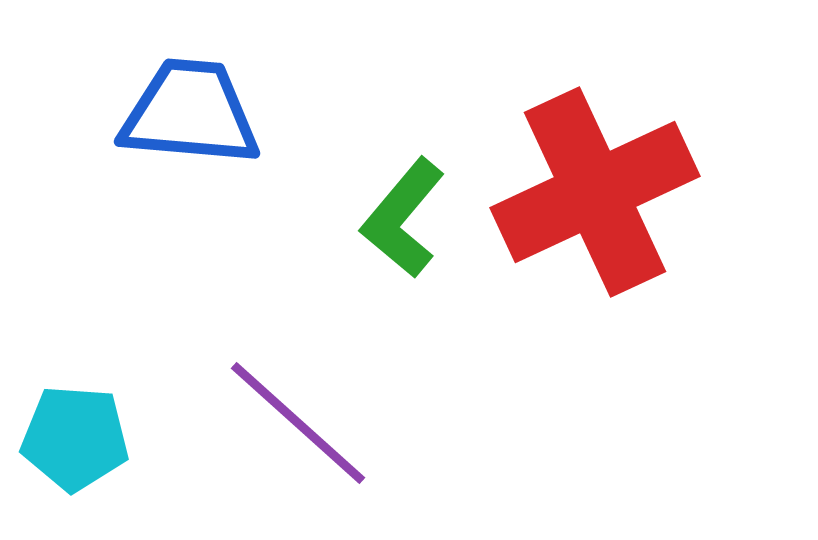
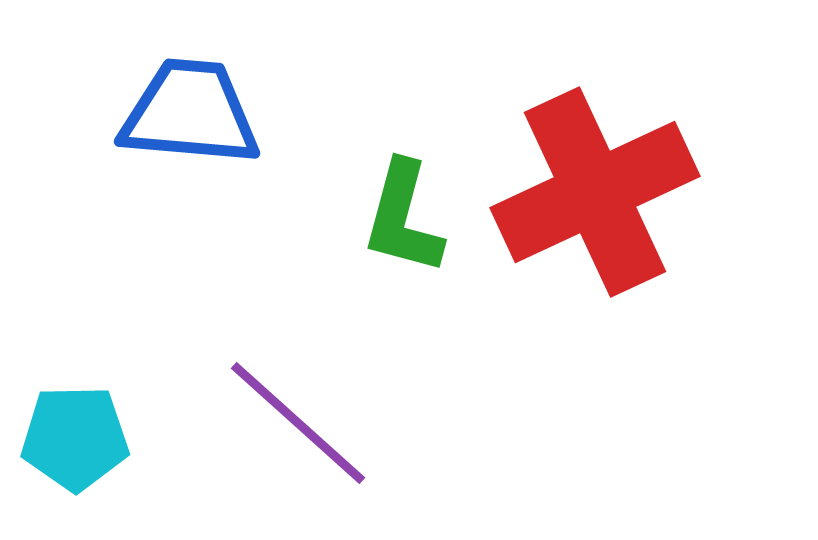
green L-shape: rotated 25 degrees counterclockwise
cyan pentagon: rotated 5 degrees counterclockwise
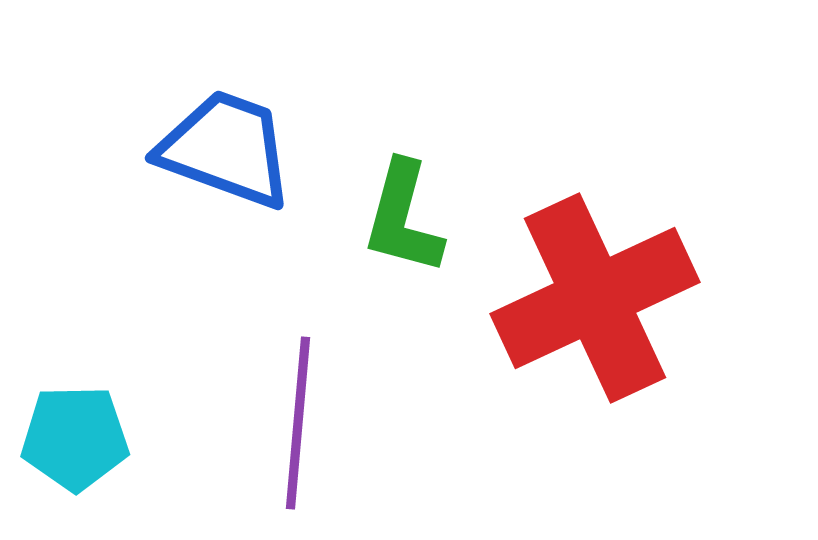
blue trapezoid: moved 36 px right, 36 px down; rotated 15 degrees clockwise
red cross: moved 106 px down
purple line: rotated 53 degrees clockwise
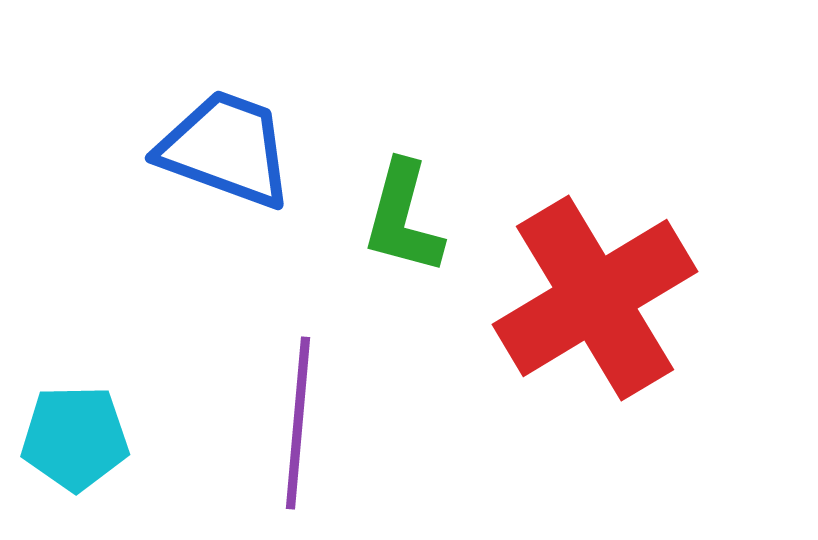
red cross: rotated 6 degrees counterclockwise
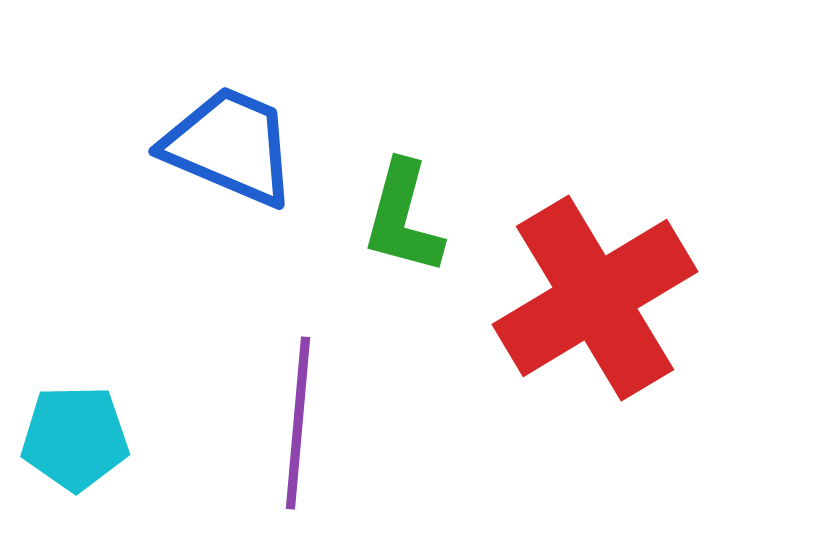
blue trapezoid: moved 4 px right, 3 px up; rotated 3 degrees clockwise
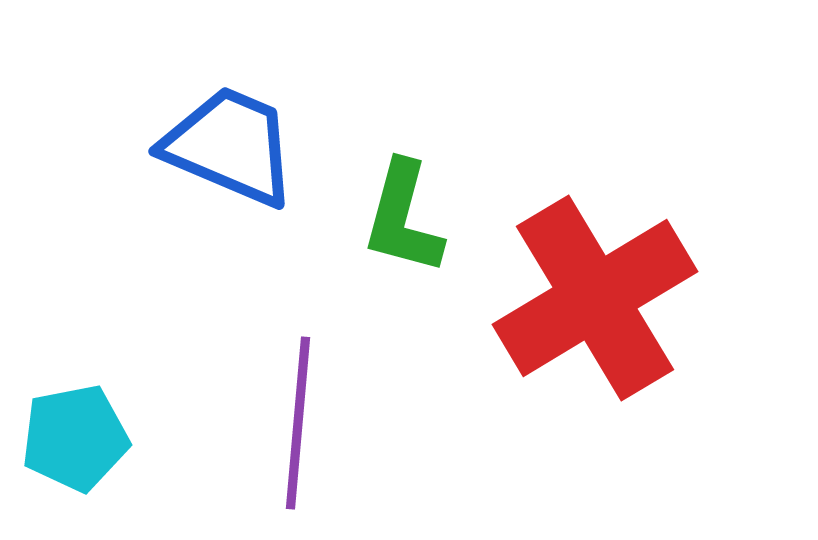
cyan pentagon: rotated 10 degrees counterclockwise
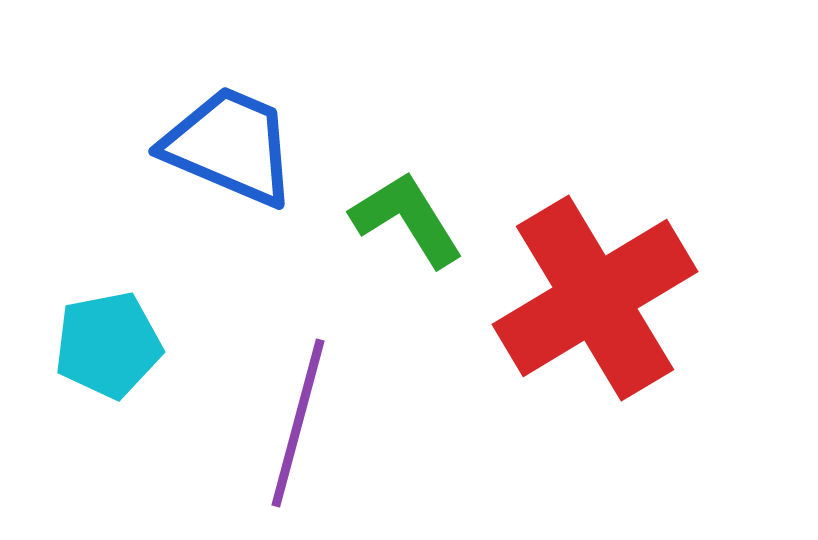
green L-shape: moved 4 px right, 1 px down; rotated 133 degrees clockwise
purple line: rotated 10 degrees clockwise
cyan pentagon: moved 33 px right, 93 px up
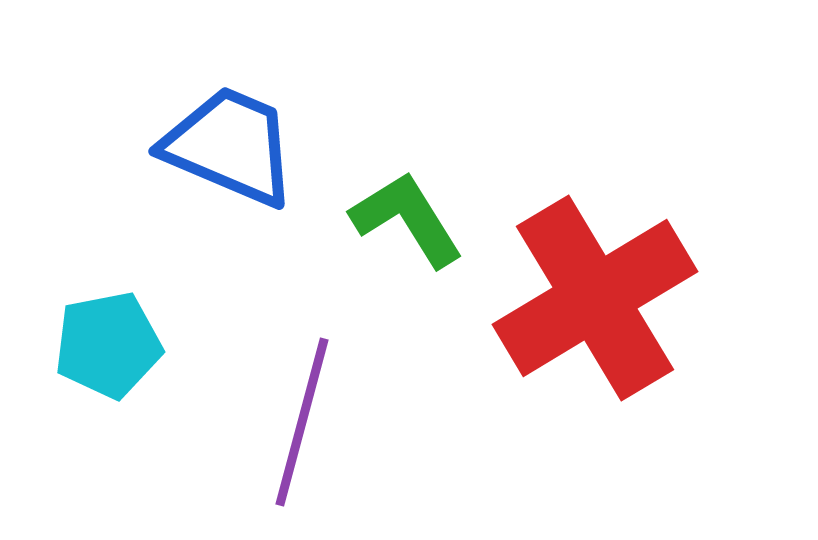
purple line: moved 4 px right, 1 px up
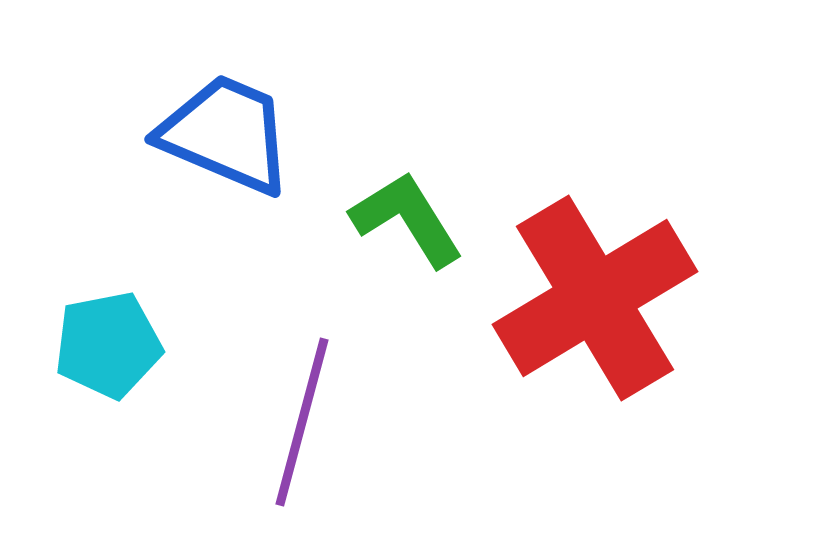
blue trapezoid: moved 4 px left, 12 px up
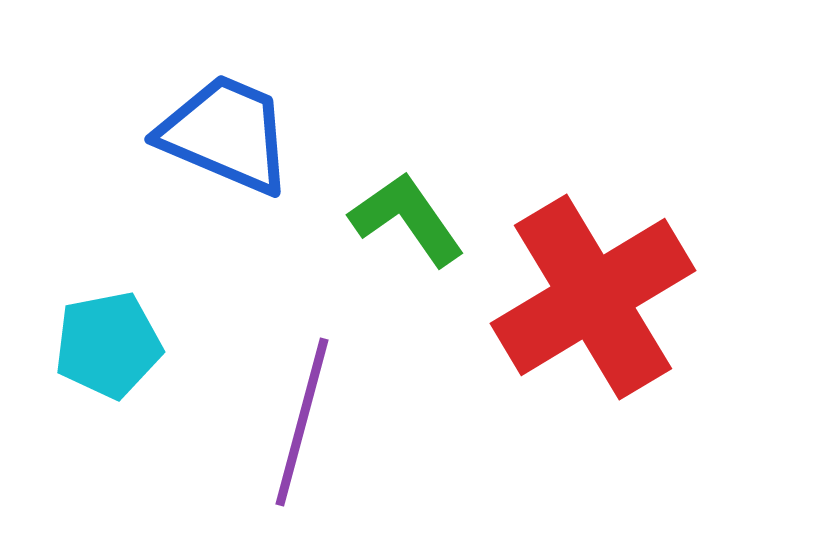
green L-shape: rotated 3 degrees counterclockwise
red cross: moved 2 px left, 1 px up
